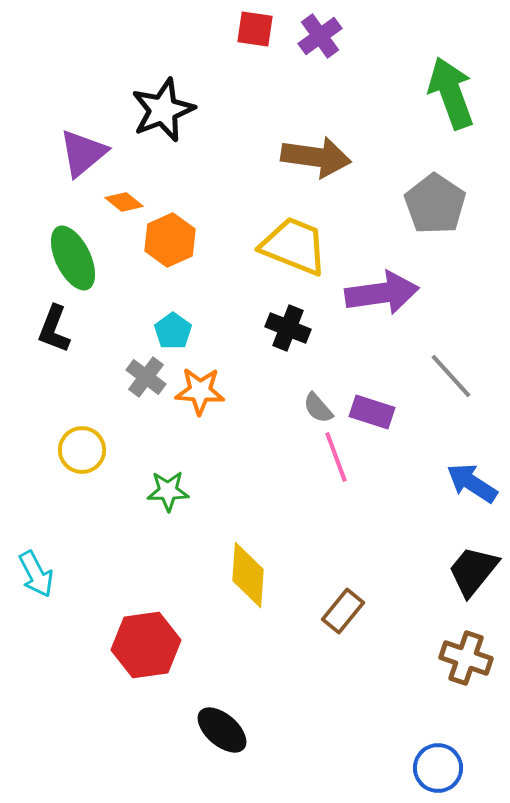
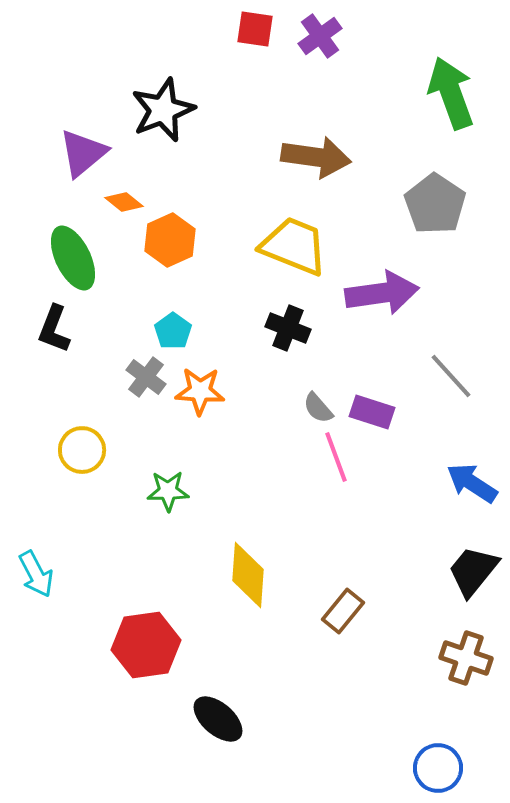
black ellipse: moved 4 px left, 11 px up
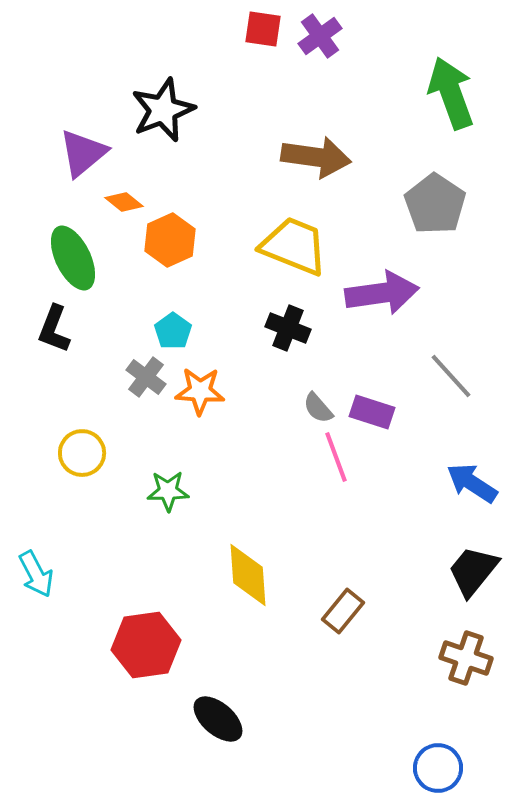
red square: moved 8 px right
yellow circle: moved 3 px down
yellow diamond: rotated 8 degrees counterclockwise
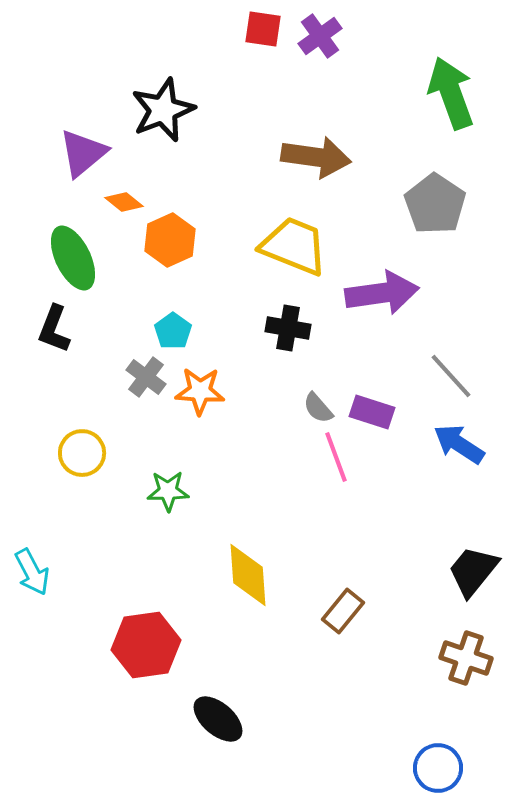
black cross: rotated 12 degrees counterclockwise
blue arrow: moved 13 px left, 39 px up
cyan arrow: moved 4 px left, 2 px up
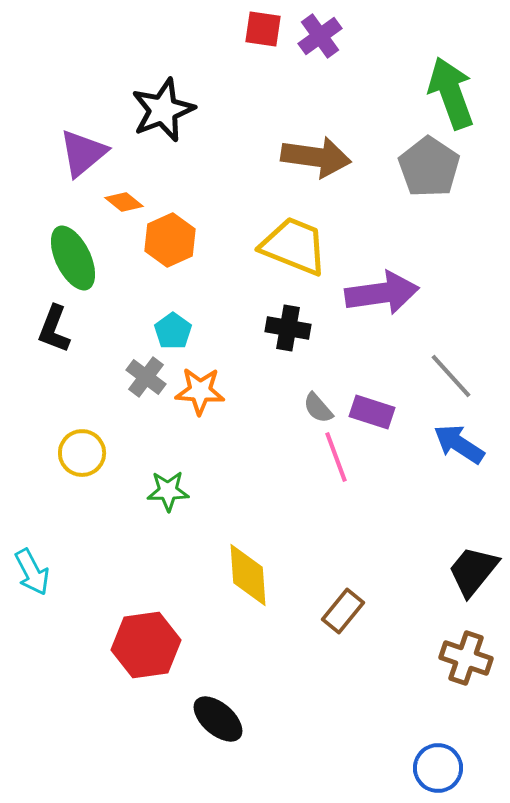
gray pentagon: moved 6 px left, 37 px up
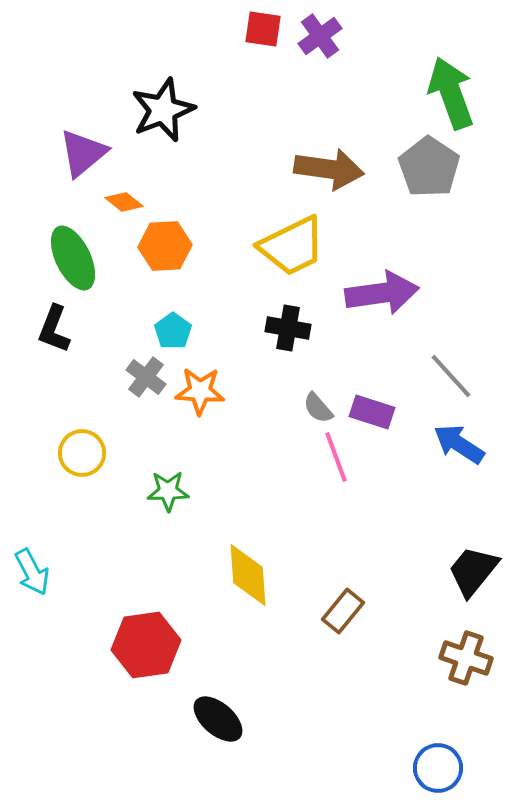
brown arrow: moved 13 px right, 12 px down
orange hexagon: moved 5 px left, 6 px down; rotated 21 degrees clockwise
yellow trapezoid: moved 2 px left; rotated 132 degrees clockwise
